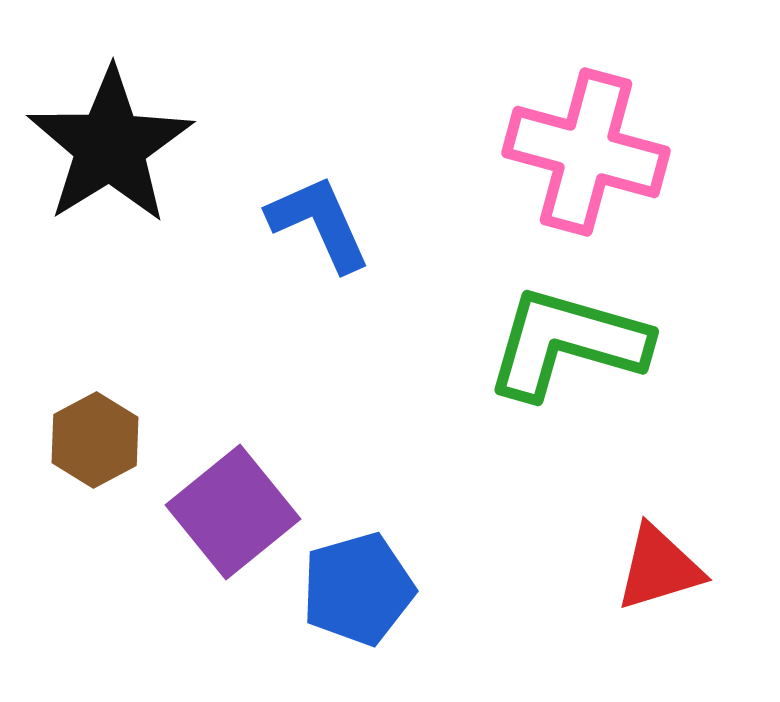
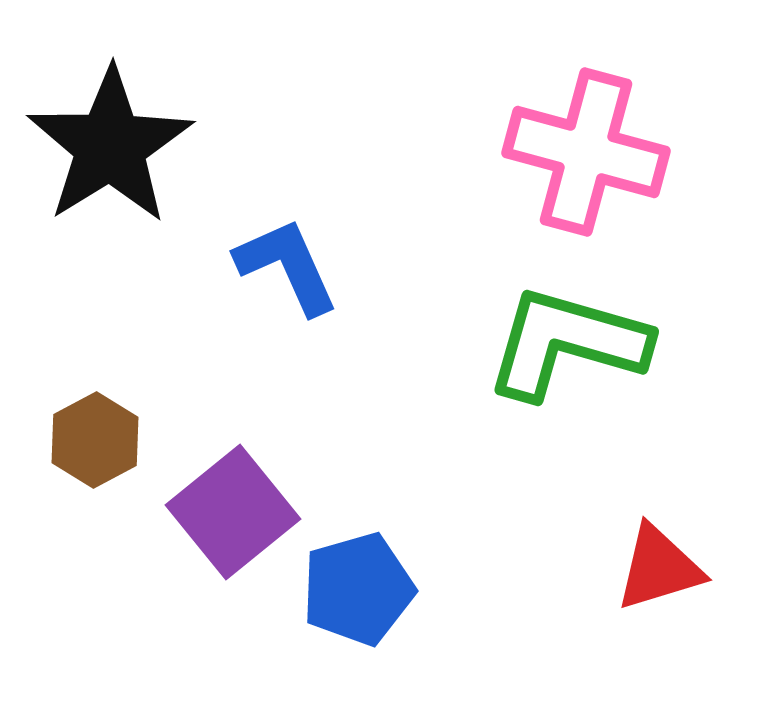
blue L-shape: moved 32 px left, 43 px down
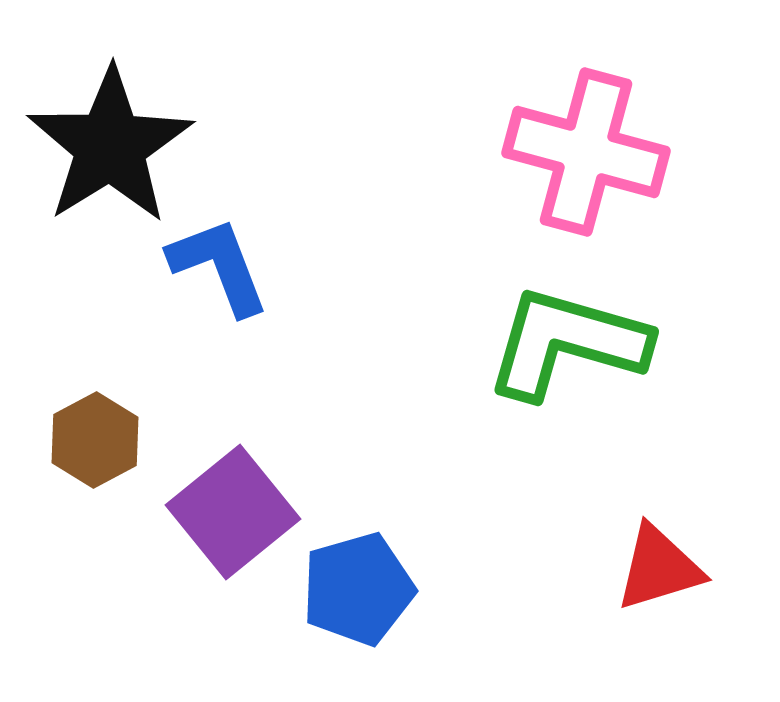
blue L-shape: moved 68 px left; rotated 3 degrees clockwise
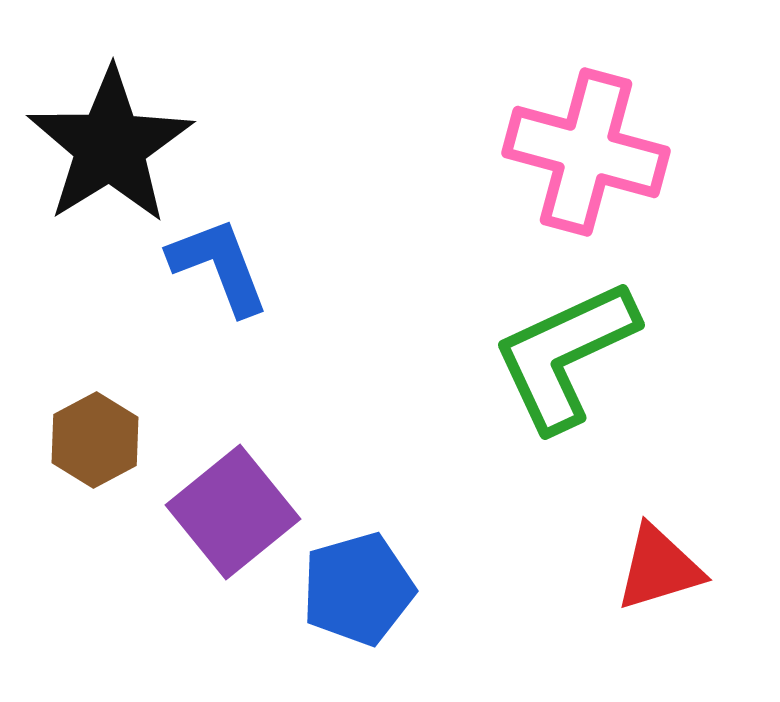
green L-shape: moved 2 px left, 12 px down; rotated 41 degrees counterclockwise
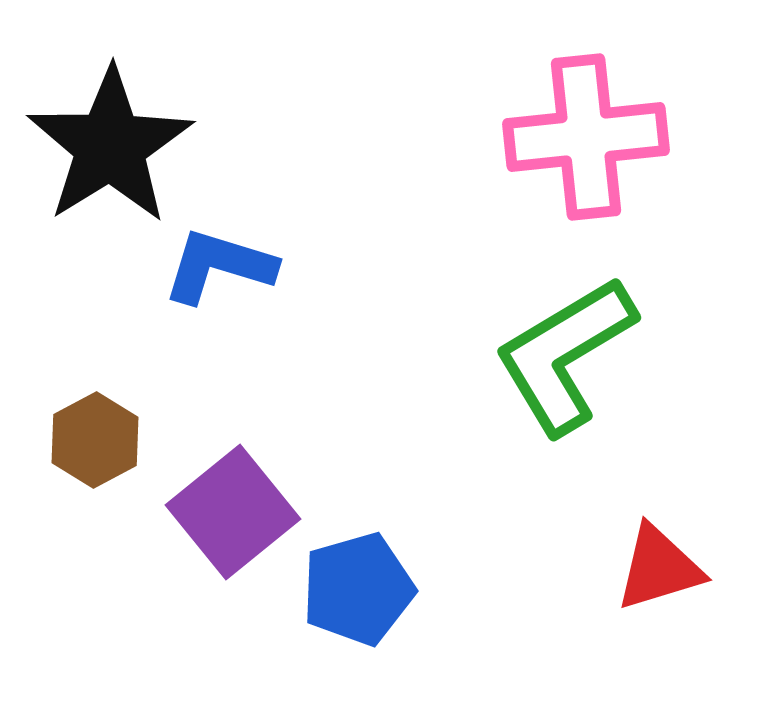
pink cross: moved 15 px up; rotated 21 degrees counterclockwise
blue L-shape: rotated 52 degrees counterclockwise
green L-shape: rotated 6 degrees counterclockwise
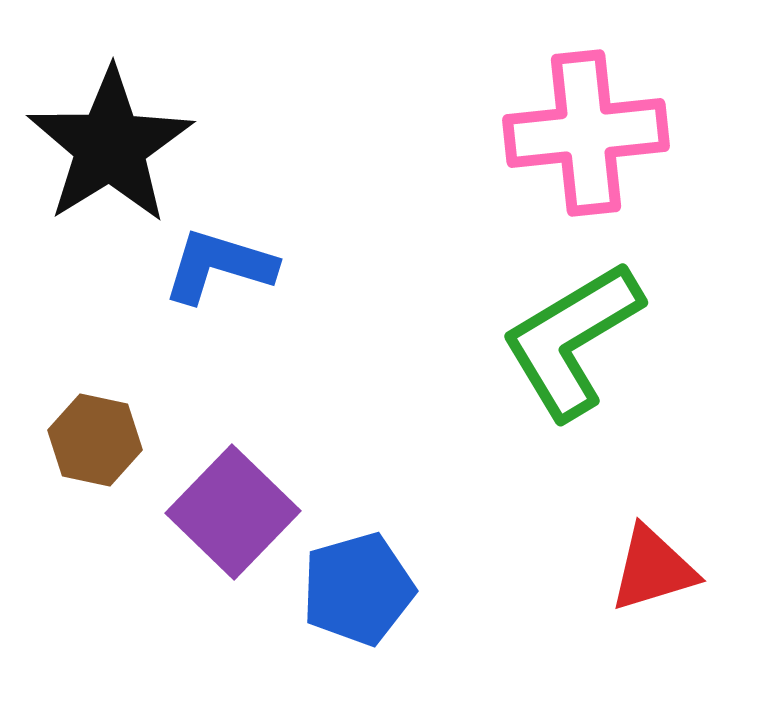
pink cross: moved 4 px up
green L-shape: moved 7 px right, 15 px up
brown hexagon: rotated 20 degrees counterclockwise
purple square: rotated 7 degrees counterclockwise
red triangle: moved 6 px left, 1 px down
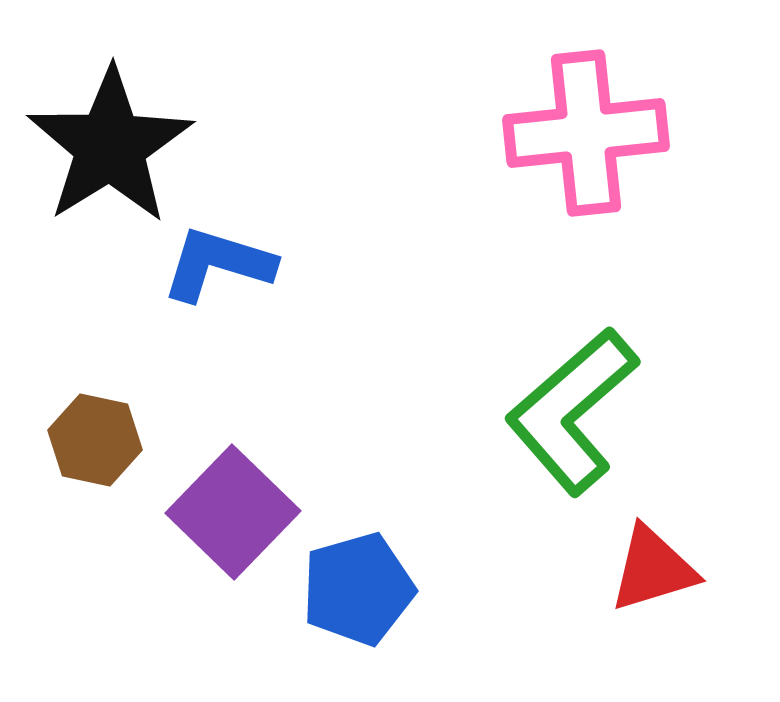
blue L-shape: moved 1 px left, 2 px up
green L-shape: moved 71 px down; rotated 10 degrees counterclockwise
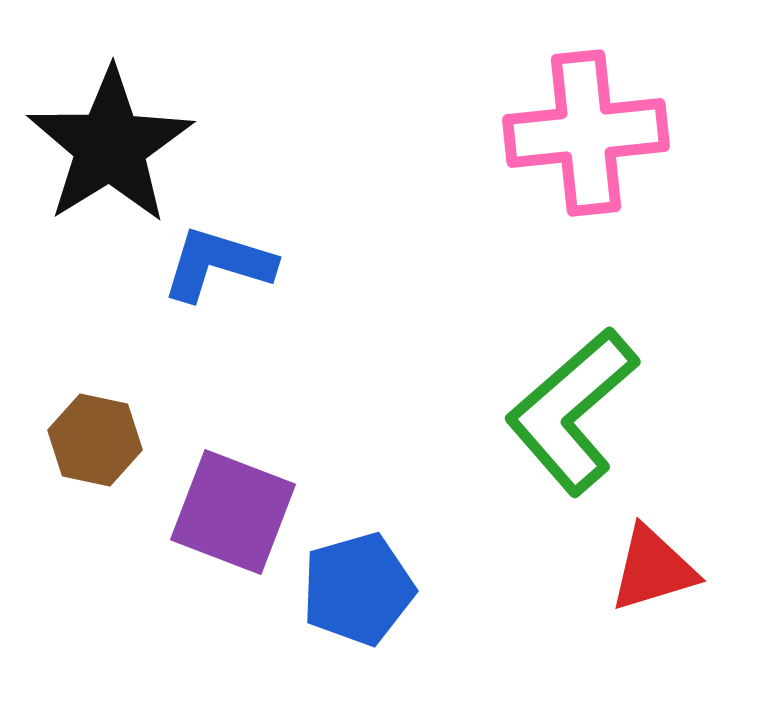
purple square: rotated 23 degrees counterclockwise
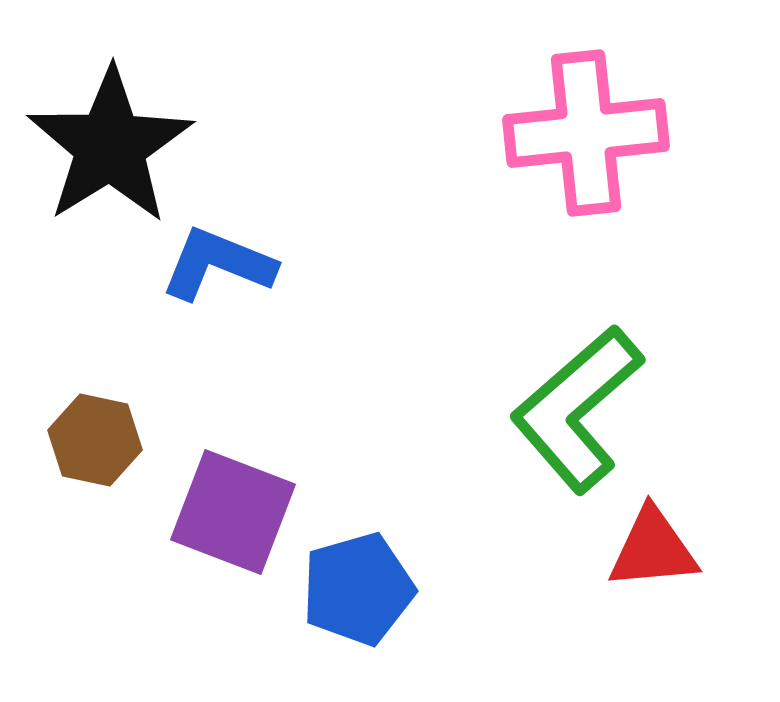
blue L-shape: rotated 5 degrees clockwise
green L-shape: moved 5 px right, 2 px up
red triangle: moved 20 px up; rotated 12 degrees clockwise
